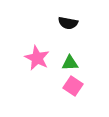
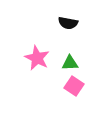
pink square: moved 1 px right
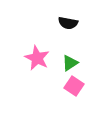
green triangle: rotated 30 degrees counterclockwise
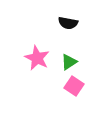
green triangle: moved 1 px left, 1 px up
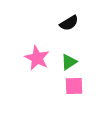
black semicircle: moved 1 px right; rotated 42 degrees counterclockwise
pink square: rotated 36 degrees counterclockwise
